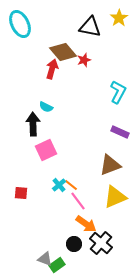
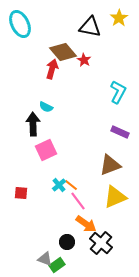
red star: rotated 24 degrees counterclockwise
black circle: moved 7 px left, 2 px up
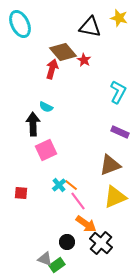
yellow star: rotated 24 degrees counterclockwise
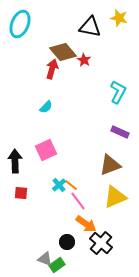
cyan ellipse: rotated 48 degrees clockwise
cyan semicircle: rotated 72 degrees counterclockwise
black arrow: moved 18 px left, 37 px down
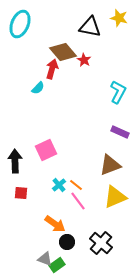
cyan semicircle: moved 8 px left, 19 px up
orange line: moved 5 px right
orange arrow: moved 31 px left
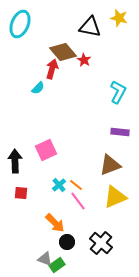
purple rectangle: rotated 18 degrees counterclockwise
orange arrow: moved 1 px up; rotated 10 degrees clockwise
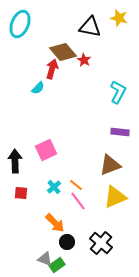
cyan cross: moved 5 px left, 2 px down
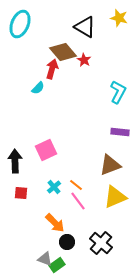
black triangle: moved 5 px left; rotated 20 degrees clockwise
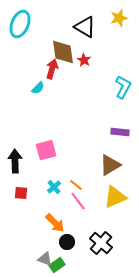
yellow star: rotated 30 degrees counterclockwise
brown diamond: rotated 32 degrees clockwise
cyan L-shape: moved 5 px right, 5 px up
pink square: rotated 10 degrees clockwise
brown triangle: rotated 10 degrees counterclockwise
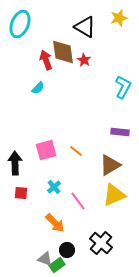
red arrow: moved 6 px left, 9 px up; rotated 36 degrees counterclockwise
black arrow: moved 2 px down
orange line: moved 34 px up
yellow triangle: moved 1 px left, 2 px up
black circle: moved 8 px down
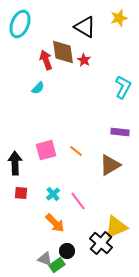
cyan cross: moved 1 px left, 7 px down
yellow triangle: moved 2 px right, 32 px down
black circle: moved 1 px down
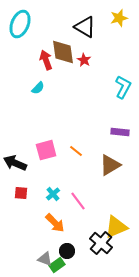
black arrow: rotated 65 degrees counterclockwise
